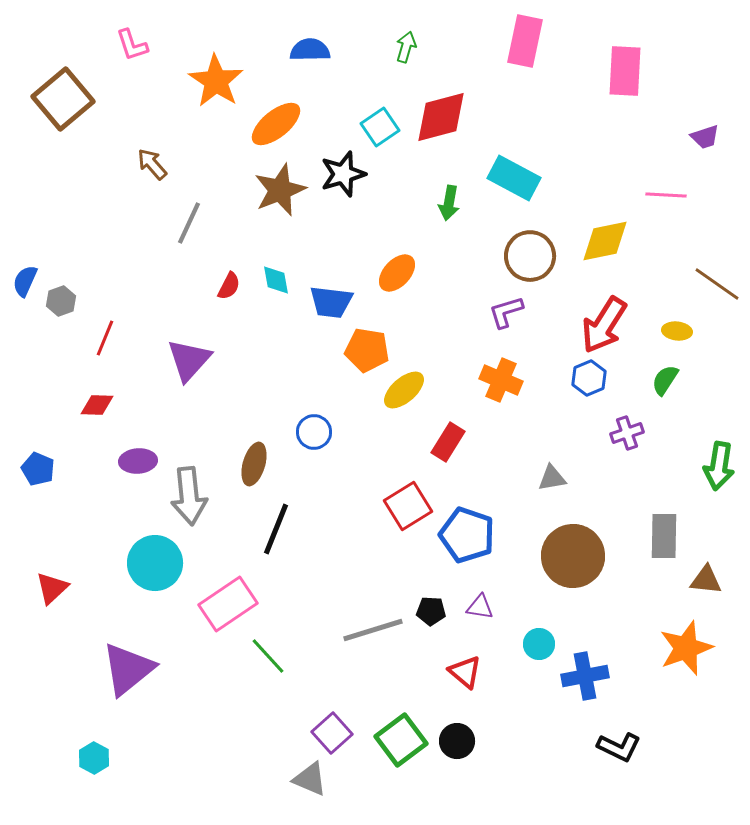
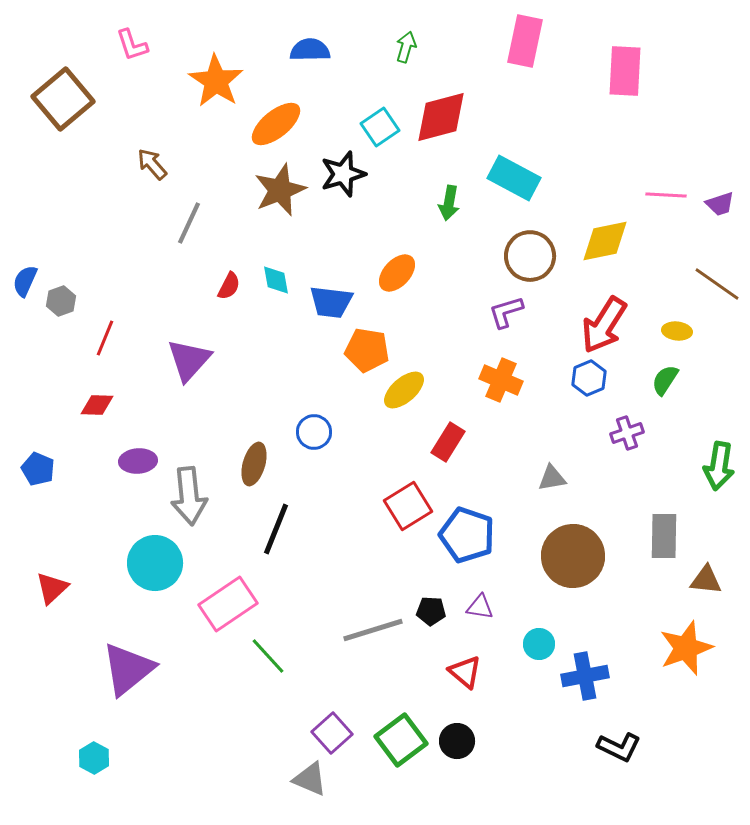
purple trapezoid at (705, 137): moved 15 px right, 67 px down
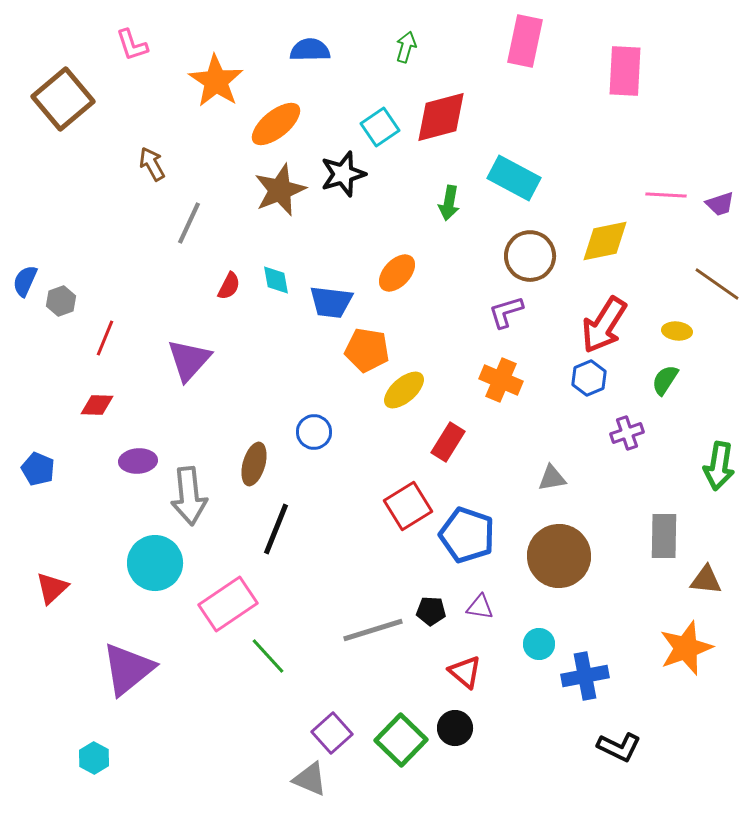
brown arrow at (152, 164): rotated 12 degrees clockwise
brown circle at (573, 556): moved 14 px left
green square at (401, 740): rotated 9 degrees counterclockwise
black circle at (457, 741): moved 2 px left, 13 px up
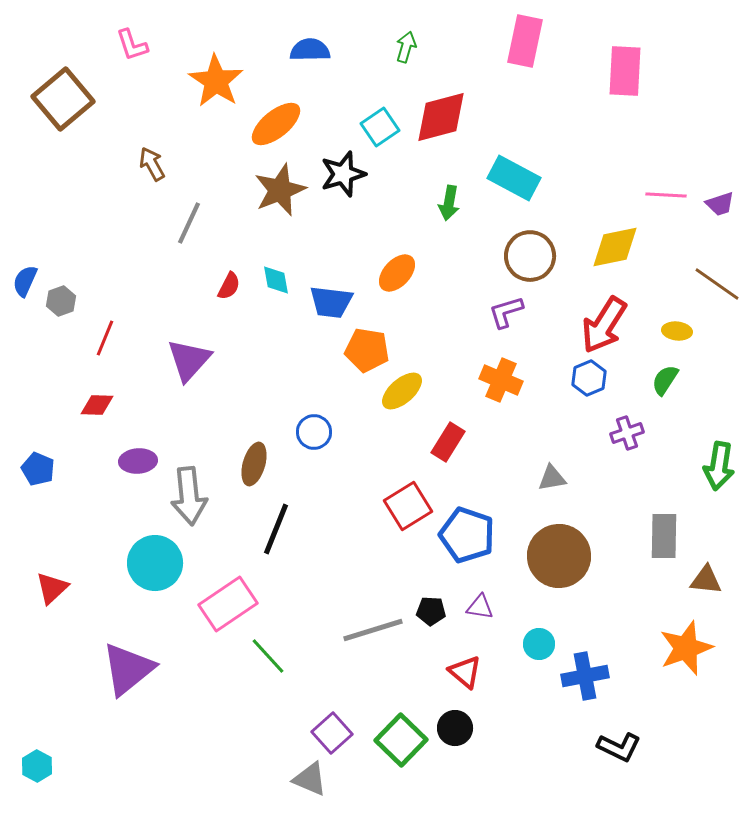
yellow diamond at (605, 241): moved 10 px right, 6 px down
yellow ellipse at (404, 390): moved 2 px left, 1 px down
cyan hexagon at (94, 758): moved 57 px left, 8 px down
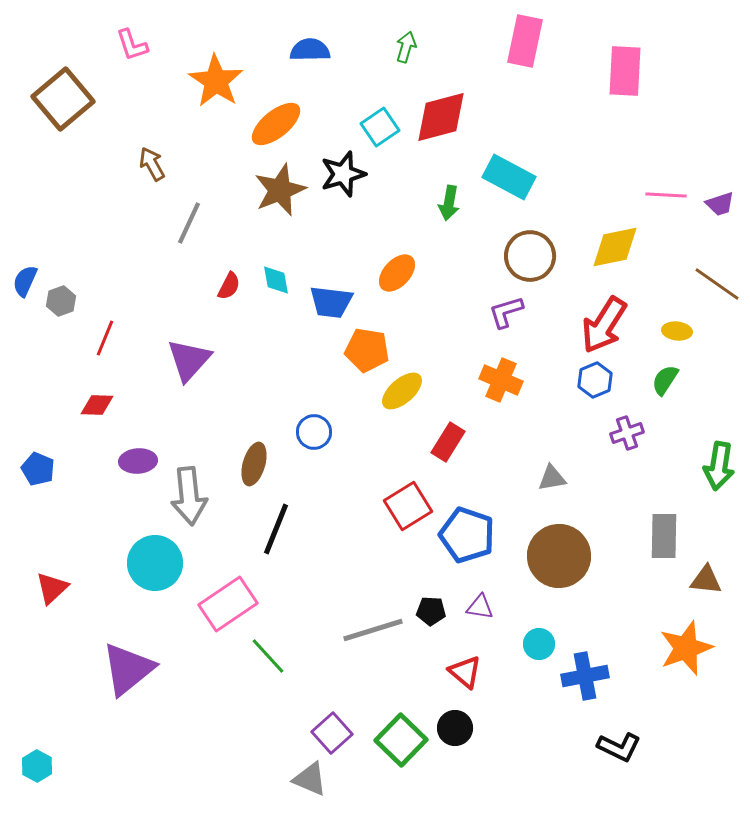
cyan rectangle at (514, 178): moved 5 px left, 1 px up
blue hexagon at (589, 378): moved 6 px right, 2 px down
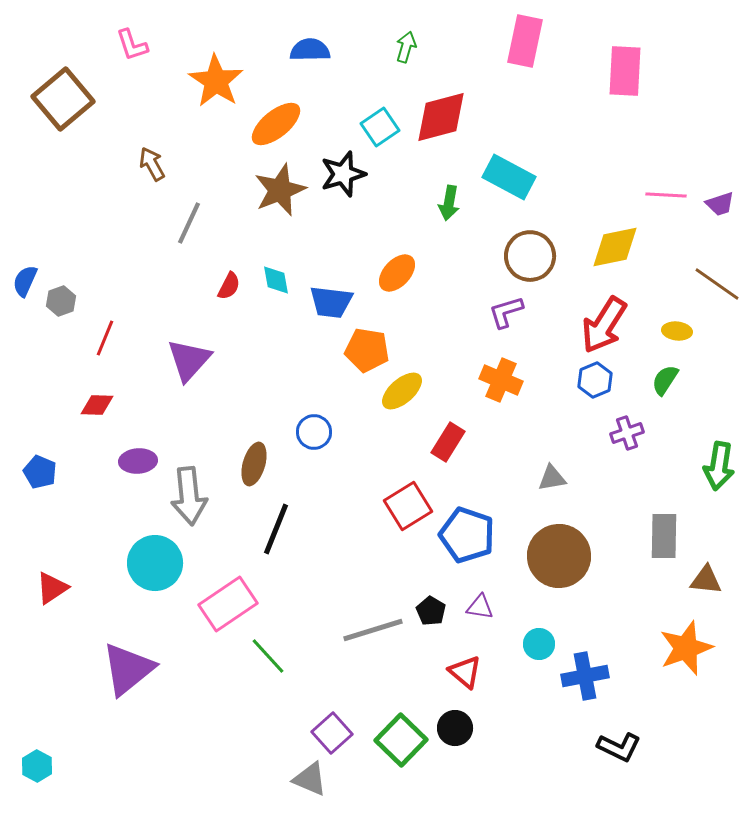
blue pentagon at (38, 469): moved 2 px right, 3 px down
red triangle at (52, 588): rotated 9 degrees clockwise
black pentagon at (431, 611): rotated 28 degrees clockwise
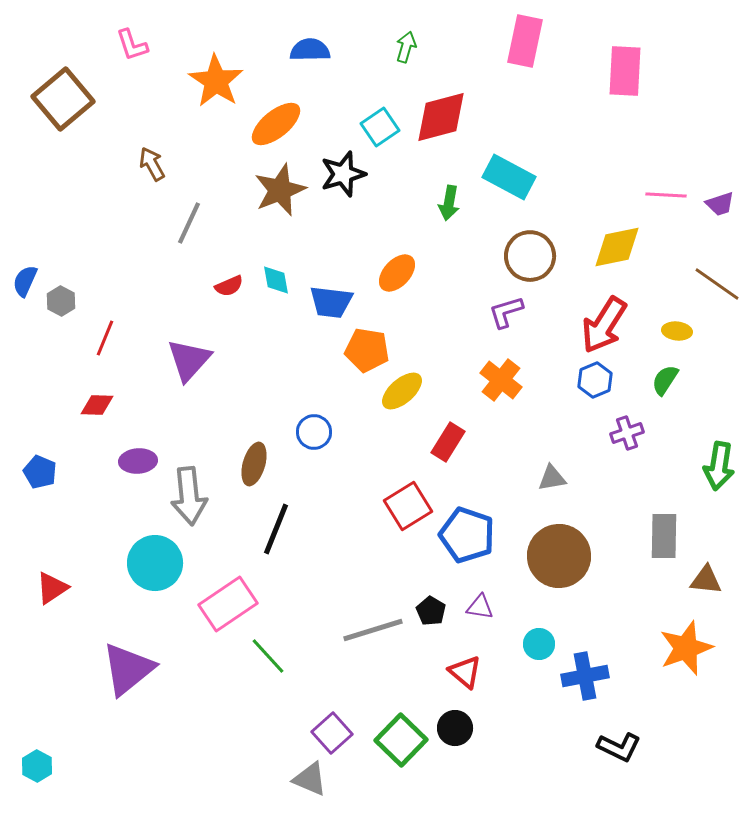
yellow diamond at (615, 247): moved 2 px right
red semicircle at (229, 286): rotated 40 degrees clockwise
gray hexagon at (61, 301): rotated 12 degrees counterclockwise
orange cross at (501, 380): rotated 15 degrees clockwise
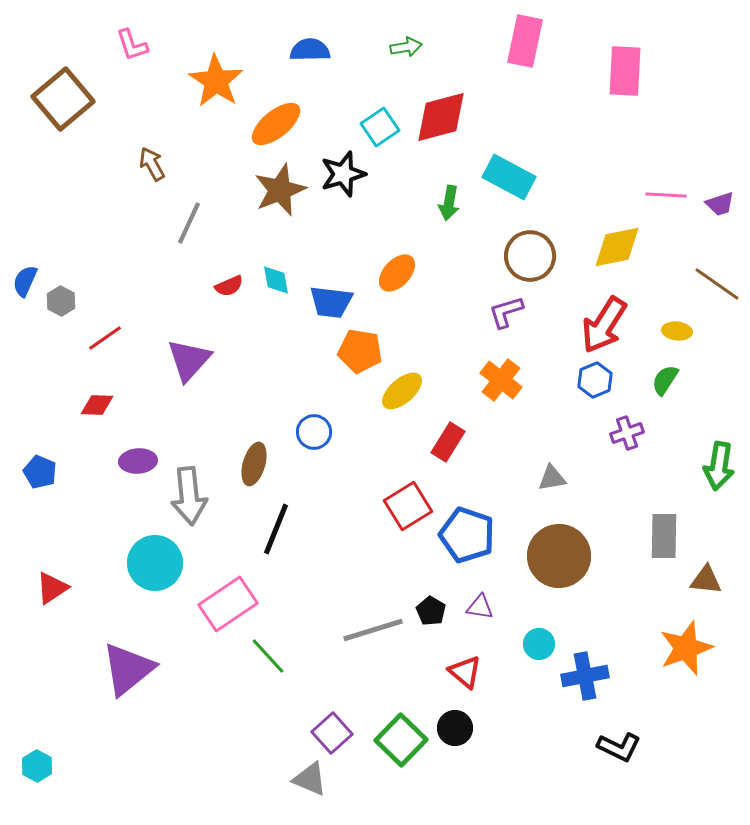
green arrow at (406, 47): rotated 64 degrees clockwise
red line at (105, 338): rotated 33 degrees clockwise
orange pentagon at (367, 350): moved 7 px left, 1 px down
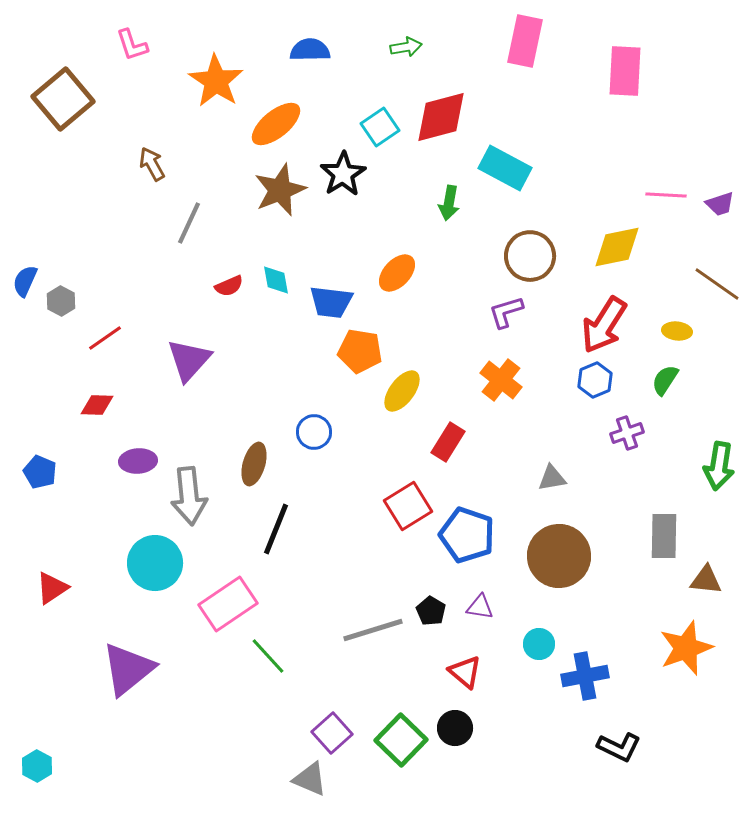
black star at (343, 174): rotated 15 degrees counterclockwise
cyan rectangle at (509, 177): moved 4 px left, 9 px up
yellow ellipse at (402, 391): rotated 12 degrees counterclockwise
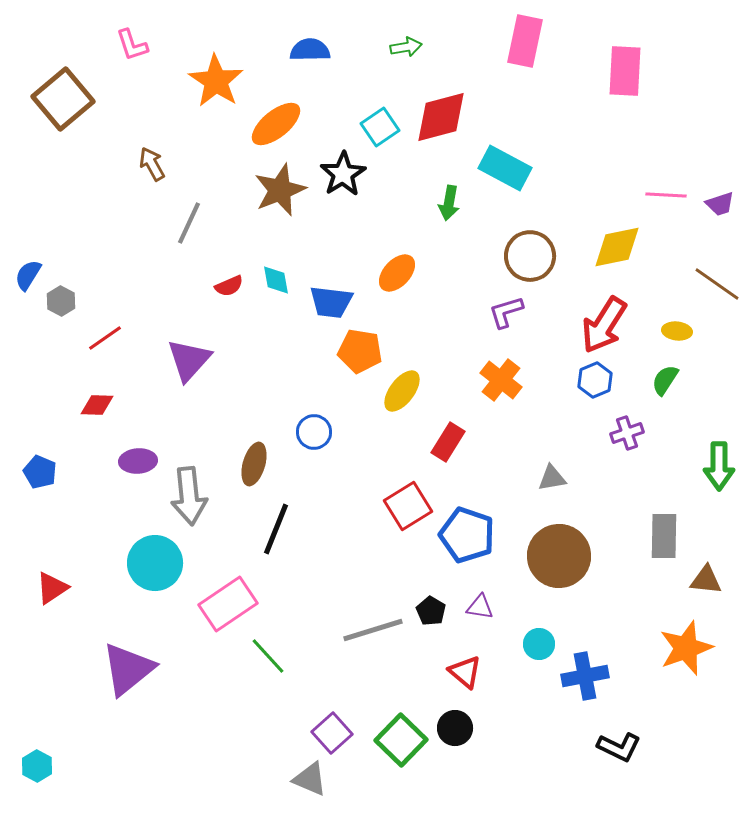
blue semicircle at (25, 281): moved 3 px right, 6 px up; rotated 8 degrees clockwise
green arrow at (719, 466): rotated 9 degrees counterclockwise
